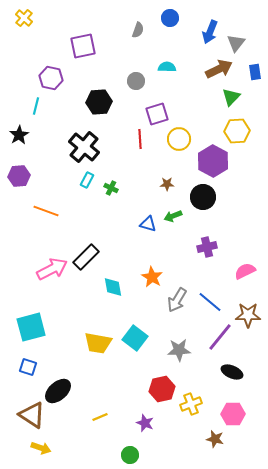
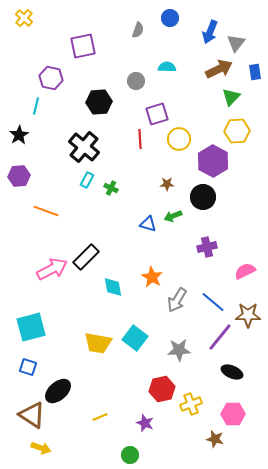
blue line at (210, 302): moved 3 px right
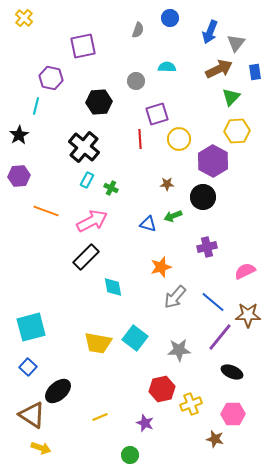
pink arrow at (52, 269): moved 40 px right, 48 px up
orange star at (152, 277): moved 9 px right, 10 px up; rotated 25 degrees clockwise
gray arrow at (177, 300): moved 2 px left, 3 px up; rotated 10 degrees clockwise
blue square at (28, 367): rotated 24 degrees clockwise
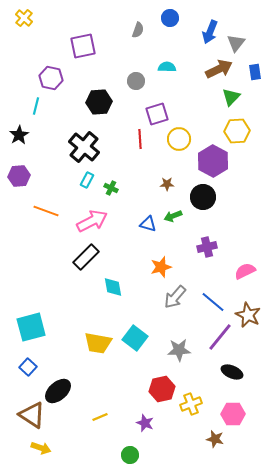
brown star at (248, 315): rotated 25 degrees clockwise
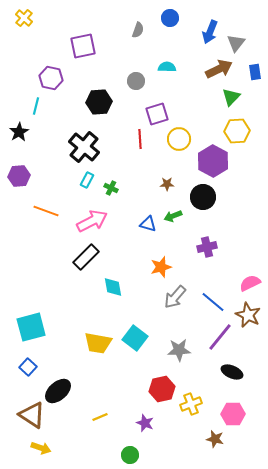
black star at (19, 135): moved 3 px up
pink semicircle at (245, 271): moved 5 px right, 12 px down
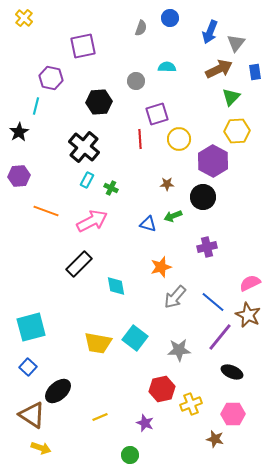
gray semicircle at (138, 30): moved 3 px right, 2 px up
black rectangle at (86, 257): moved 7 px left, 7 px down
cyan diamond at (113, 287): moved 3 px right, 1 px up
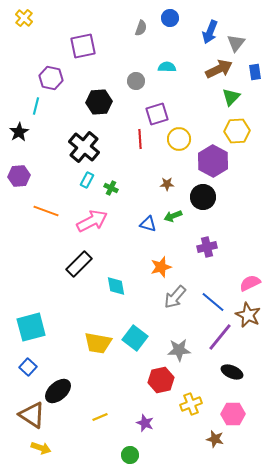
red hexagon at (162, 389): moved 1 px left, 9 px up
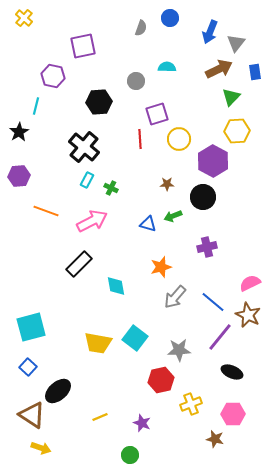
purple hexagon at (51, 78): moved 2 px right, 2 px up
purple star at (145, 423): moved 3 px left
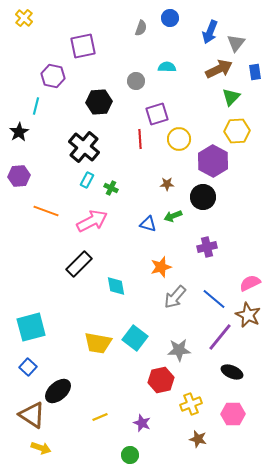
blue line at (213, 302): moved 1 px right, 3 px up
brown star at (215, 439): moved 17 px left
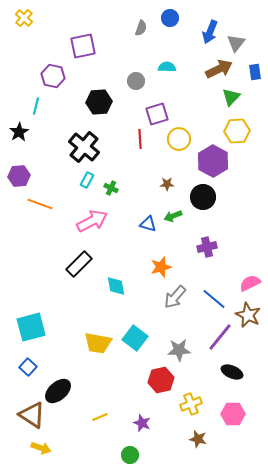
orange line at (46, 211): moved 6 px left, 7 px up
